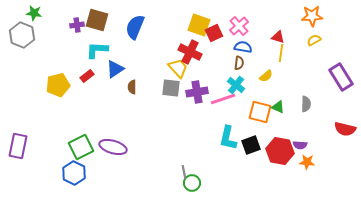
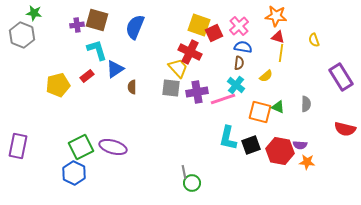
orange star at (312, 16): moved 36 px left; rotated 10 degrees clockwise
yellow semicircle at (314, 40): rotated 80 degrees counterclockwise
cyan L-shape at (97, 50): rotated 70 degrees clockwise
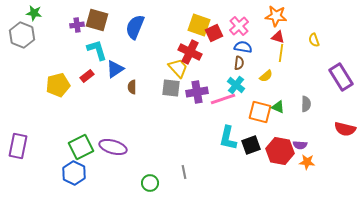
green circle at (192, 183): moved 42 px left
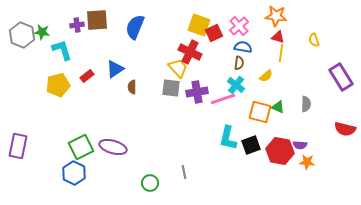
green star at (34, 13): moved 8 px right, 19 px down
brown square at (97, 20): rotated 20 degrees counterclockwise
cyan L-shape at (97, 50): moved 35 px left
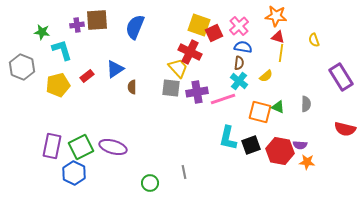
gray hexagon at (22, 35): moved 32 px down
cyan cross at (236, 85): moved 3 px right, 4 px up
purple rectangle at (18, 146): moved 34 px right
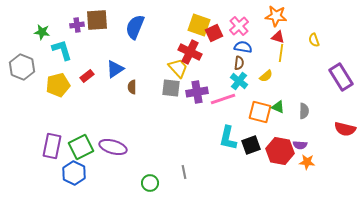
gray semicircle at (306, 104): moved 2 px left, 7 px down
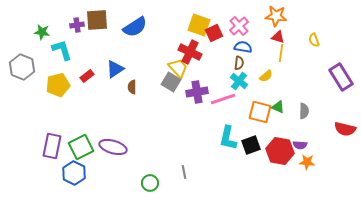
blue semicircle at (135, 27): rotated 145 degrees counterclockwise
gray square at (171, 88): moved 6 px up; rotated 24 degrees clockwise
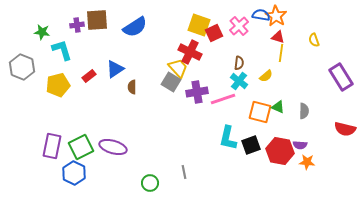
orange star at (276, 16): rotated 25 degrees clockwise
blue semicircle at (243, 47): moved 18 px right, 32 px up
red rectangle at (87, 76): moved 2 px right
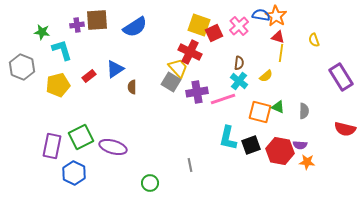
green square at (81, 147): moved 10 px up
gray line at (184, 172): moved 6 px right, 7 px up
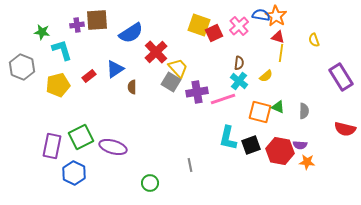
blue semicircle at (135, 27): moved 4 px left, 6 px down
red cross at (190, 52): moved 34 px left; rotated 20 degrees clockwise
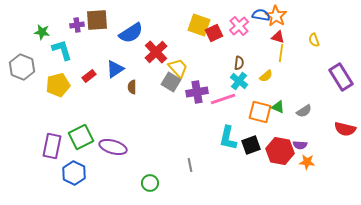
gray semicircle at (304, 111): rotated 56 degrees clockwise
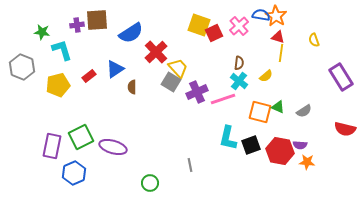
purple cross at (197, 92): rotated 15 degrees counterclockwise
blue hexagon at (74, 173): rotated 10 degrees clockwise
